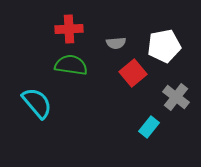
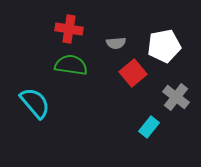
red cross: rotated 12 degrees clockwise
cyan semicircle: moved 2 px left
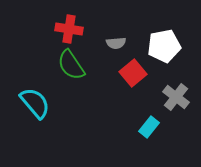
green semicircle: rotated 132 degrees counterclockwise
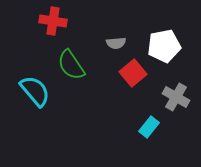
red cross: moved 16 px left, 8 px up
gray cross: rotated 8 degrees counterclockwise
cyan semicircle: moved 12 px up
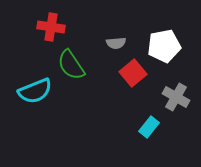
red cross: moved 2 px left, 6 px down
cyan semicircle: rotated 108 degrees clockwise
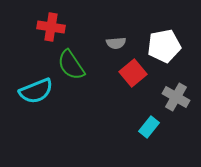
cyan semicircle: moved 1 px right
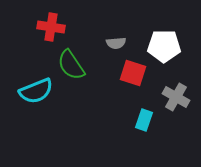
white pentagon: rotated 12 degrees clockwise
red square: rotated 32 degrees counterclockwise
cyan rectangle: moved 5 px left, 7 px up; rotated 20 degrees counterclockwise
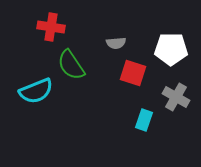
white pentagon: moved 7 px right, 3 px down
